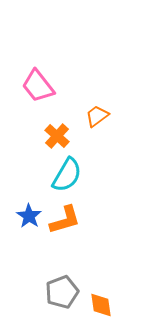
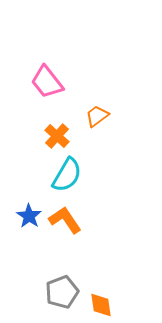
pink trapezoid: moved 9 px right, 4 px up
orange L-shape: rotated 108 degrees counterclockwise
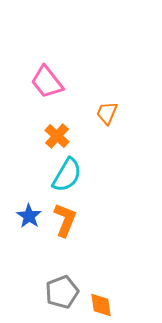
orange trapezoid: moved 10 px right, 3 px up; rotated 30 degrees counterclockwise
orange L-shape: rotated 56 degrees clockwise
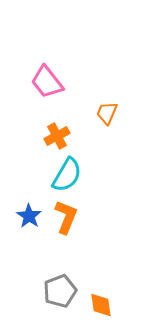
orange cross: rotated 20 degrees clockwise
orange L-shape: moved 1 px right, 3 px up
gray pentagon: moved 2 px left, 1 px up
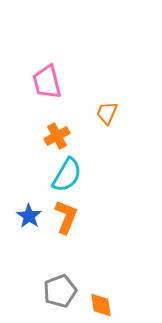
pink trapezoid: rotated 24 degrees clockwise
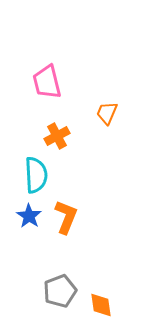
cyan semicircle: moved 31 px left; rotated 33 degrees counterclockwise
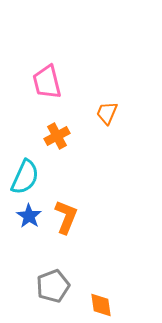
cyan semicircle: moved 11 px left, 2 px down; rotated 27 degrees clockwise
gray pentagon: moved 7 px left, 5 px up
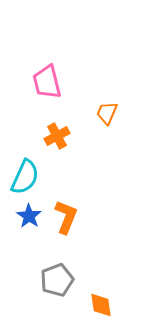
gray pentagon: moved 4 px right, 6 px up
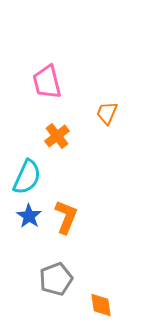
orange cross: rotated 10 degrees counterclockwise
cyan semicircle: moved 2 px right
gray pentagon: moved 1 px left, 1 px up
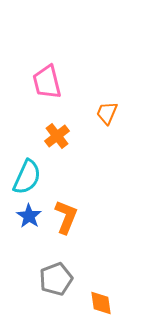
orange diamond: moved 2 px up
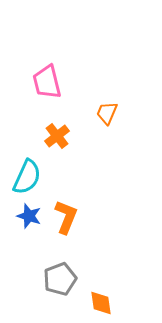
blue star: rotated 15 degrees counterclockwise
gray pentagon: moved 4 px right
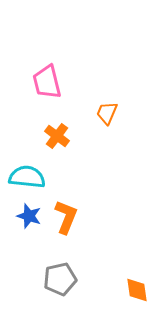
orange cross: rotated 15 degrees counterclockwise
cyan semicircle: rotated 108 degrees counterclockwise
gray pentagon: rotated 8 degrees clockwise
orange diamond: moved 36 px right, 13 px up
